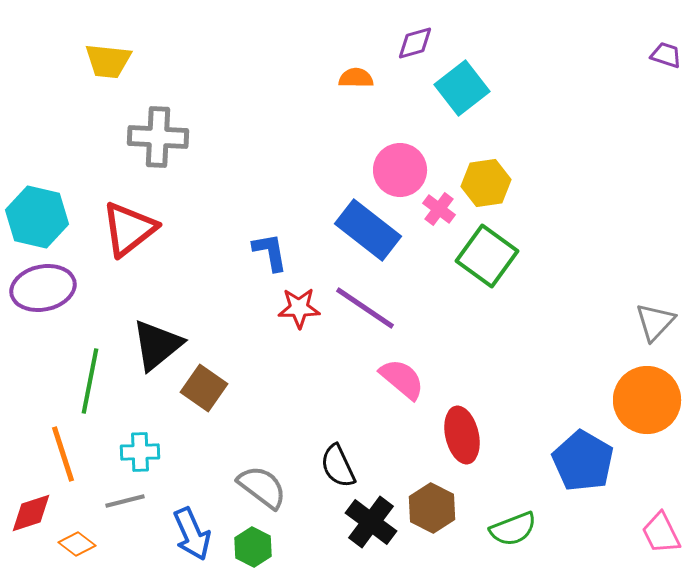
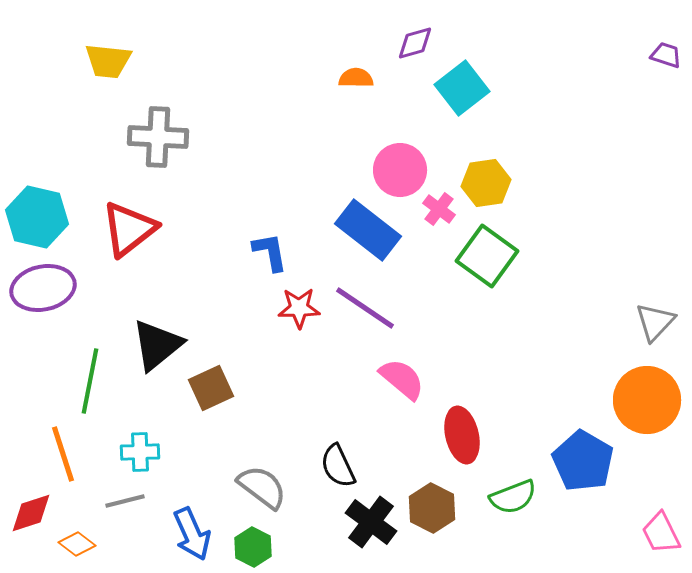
brown square: moved 7 px right; rotated 30 degrees clockwise
green semicircle: moved 32 px up
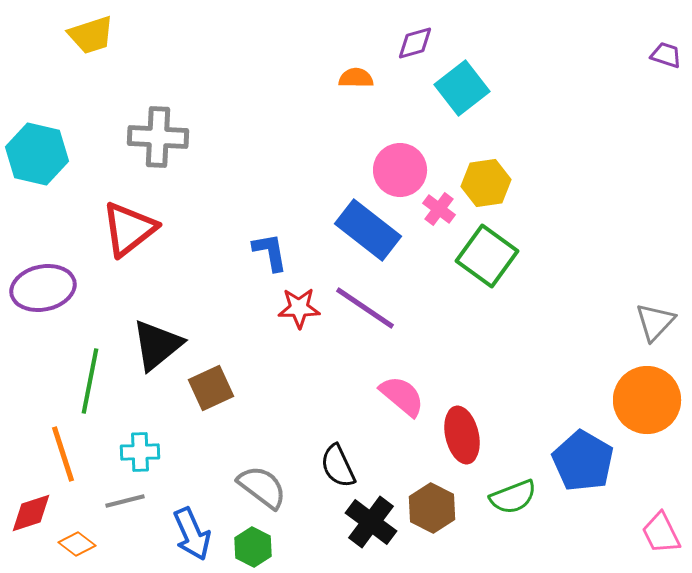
yellow trapezoid: moved 17 px left, 26 px up; rotated 24 degrees counterclockwise
cyan hexagon: moved 63 px up
pink semicircle: moved 17 px down
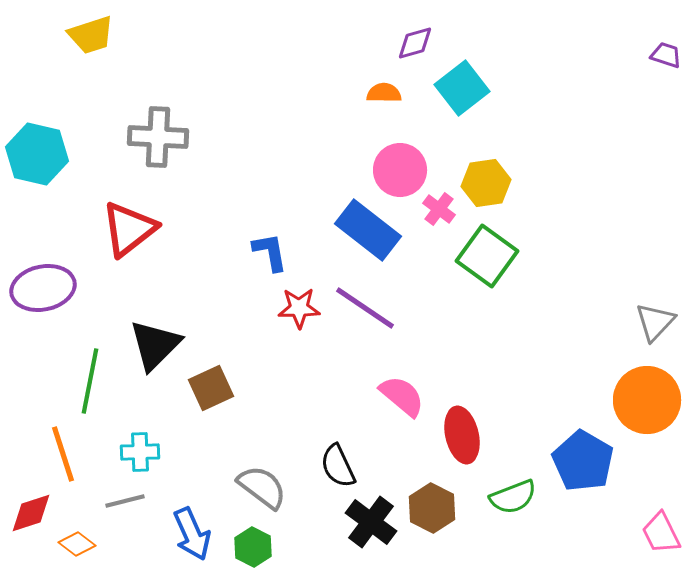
orange semicircle: moved 28 px right, 15 px down
black triangle: moved 2 px left; rotated 6 degrees counterclockwise
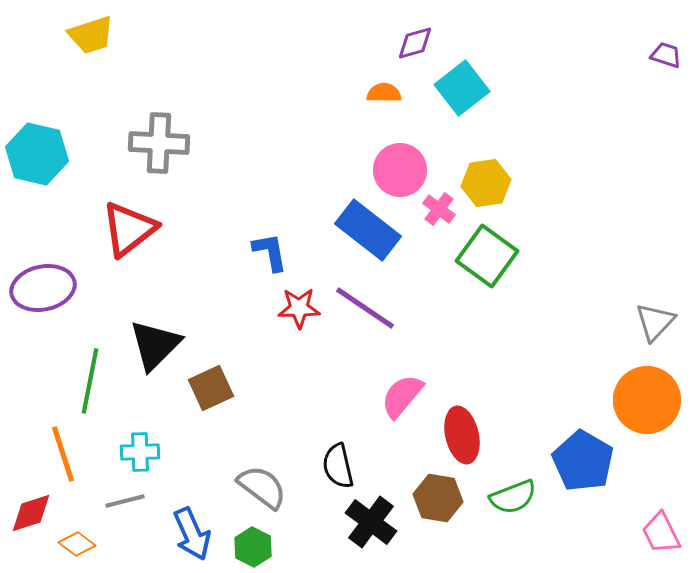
gray cross: moved 1 px right, 6 px down
pink semicircle: rotated 90 degrees counterclockwise
black semicircle: rotated 12 degrees clockwise
brown hexagon: moved 6 px right, 10 px up; rotated 18 degrees counterclockwise
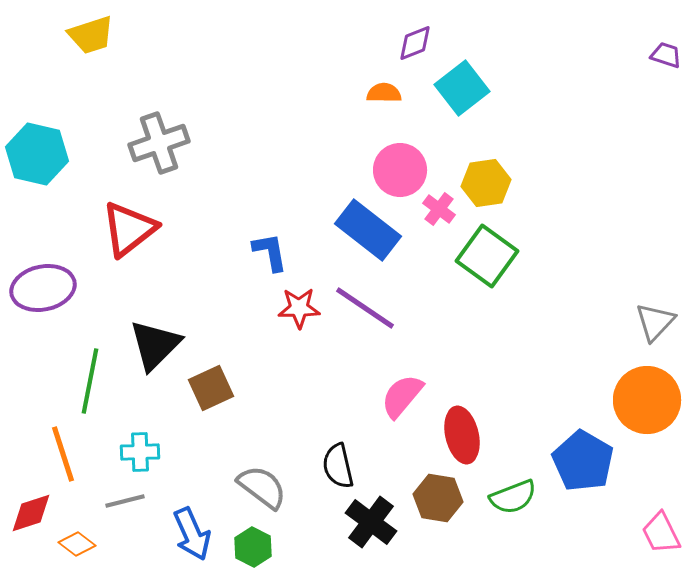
purple diamond: rotated 6 degrees counterclockwise
gray cross: rotated 22 degrees counterclockwise
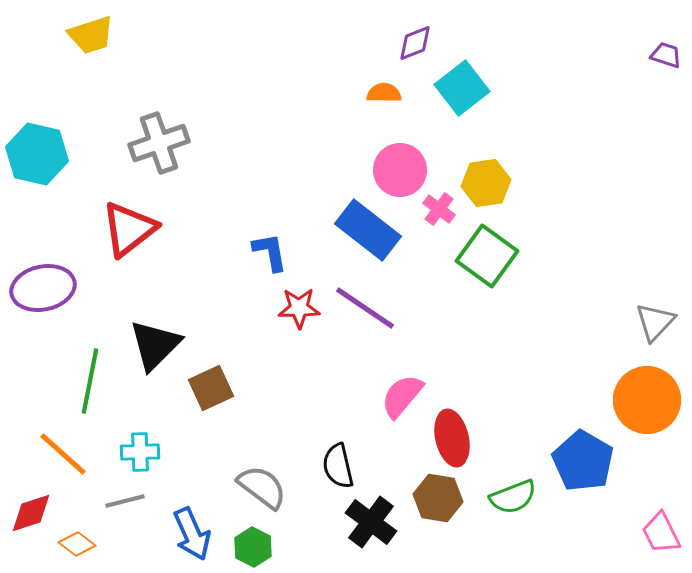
red ellipse: moved 10 px left, 3 px down
orange line: rotated 30 degrees counterclockwise
